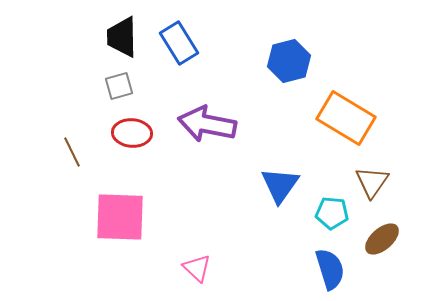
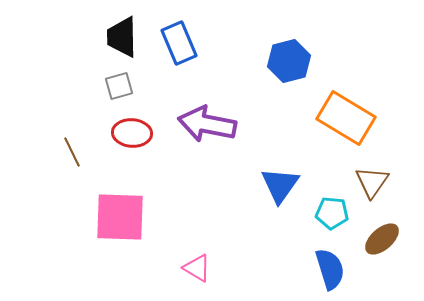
blue rectangle: rotated 9 degrees clockwise
pink triangle: rotated 12 degrees counterclockwise
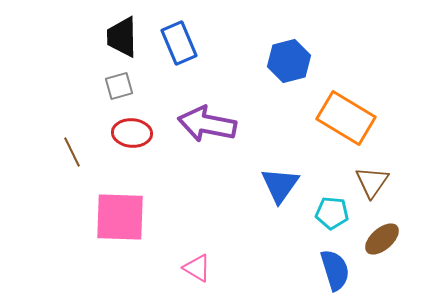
blue semicircle: moved 5 px right, 1 px down
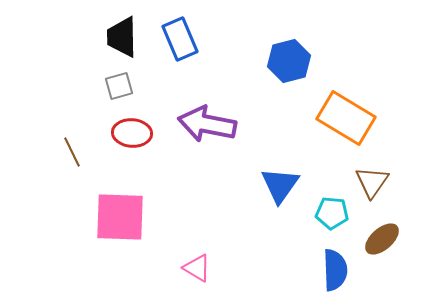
blue rectangle: moved 1 px right, 4 px up
blue semicircle: rotated 15 degrees clockwise
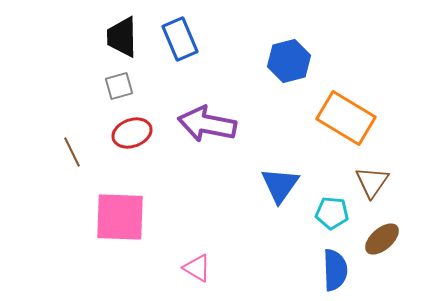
red ellipse: rotated 24 degrees counterclockwise
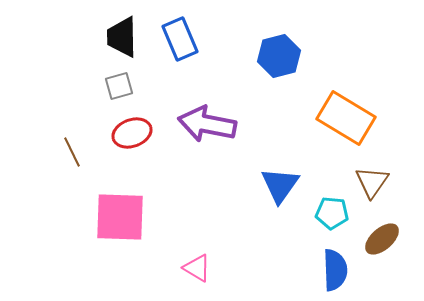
blue hexagon: moved 10 px left, 5 px up
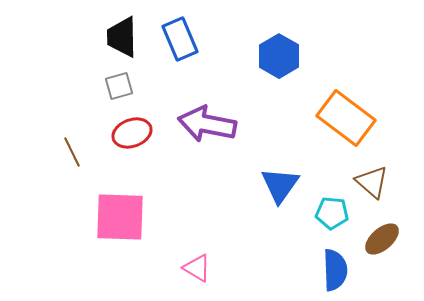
blue hexagon: rotated 15 degrees counterclockwise
orange rectangle: rotated 6 degrees clockwise
brown triangle: rotated 24 degrees counterclockwise
